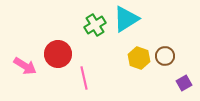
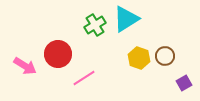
pink line: rotated 70 degrees clockwise
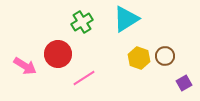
green cross: moved 13 px left, 3 px up
